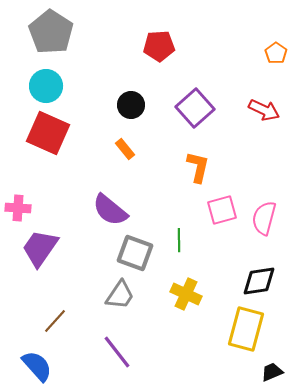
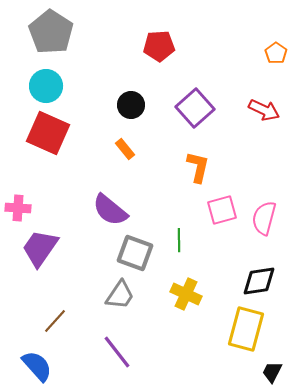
black trapezoid: rotated 40 degrees counterclockwise
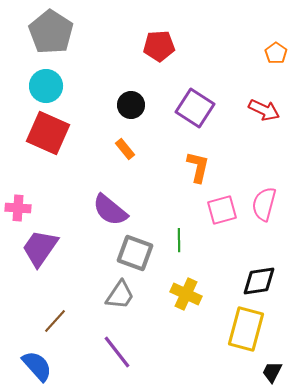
purple square: rotated 15 degrees counterclockwise
pink semicircle: moved 14 px up
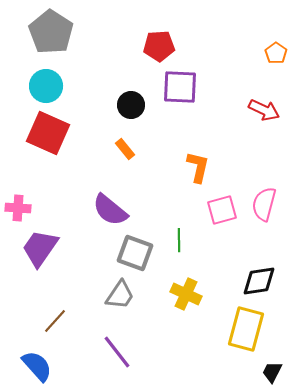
purple square: moved 15 px left, 21 px up; rotated 30 degrees counterclockwise
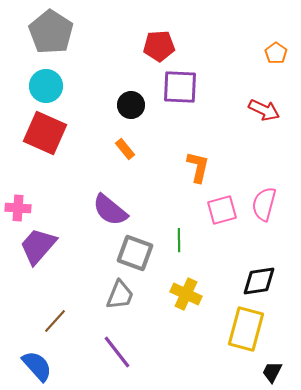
red square: moved 3 px left
purple trapezoid: moved 2 px left, 2 px up; rotated 6 degrees clockwise
gray trapezoid: rotated 12 degrees counterclockwise
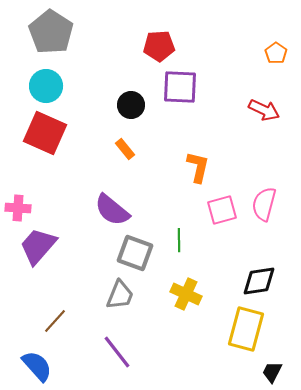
purple semicircle: moved 2 px right
